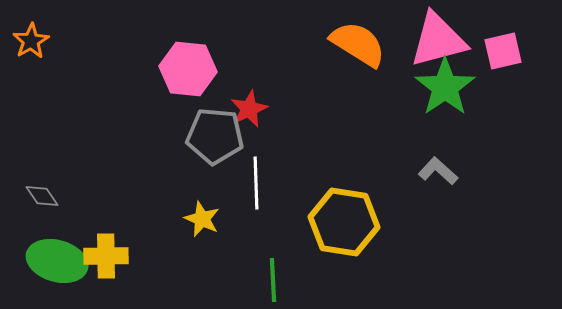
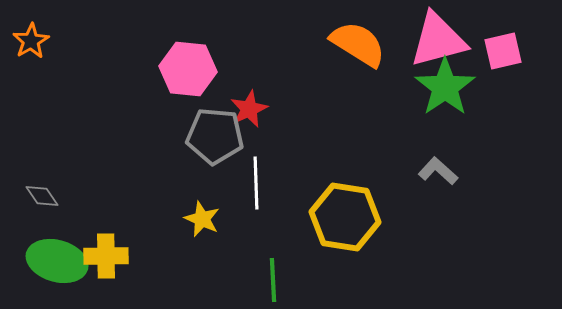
yellow hexagon: moved 1 px right, 5 px up
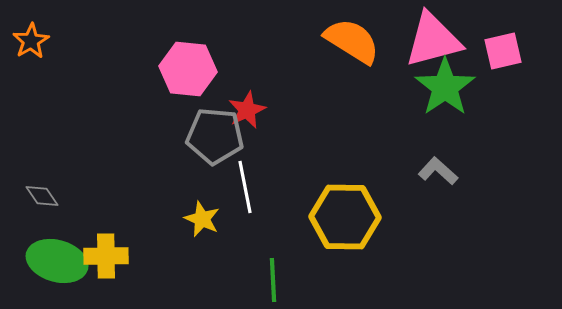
pink triangle: moved 5 px left
orange semicircle: moved 6 px left, 3 px up
red star: moved 2 px left, 1 px down
white line: moved 11 px left, 4 px down; rotated 9 degrees counterclockwise
yellow hexagon: rotated 8 degrees counterclockwise
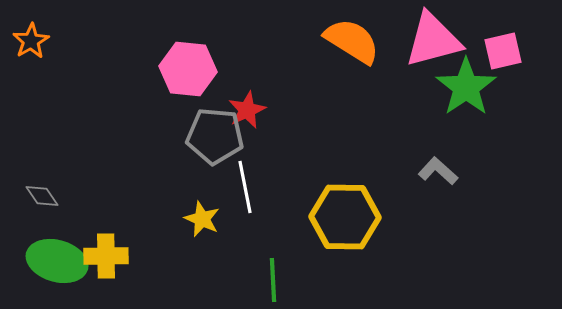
green star: moved 21 px right
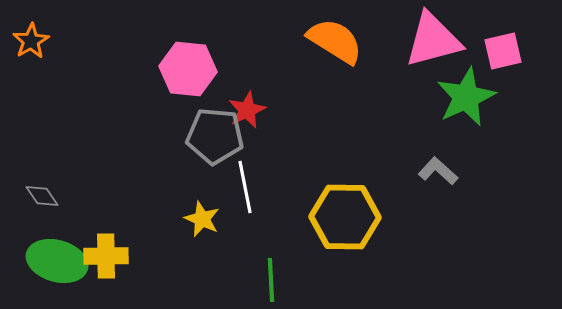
orange semicircle: moved 17 px left
green star: moved 10 px down; rotated 10 degrees clockwise
green line: moved 2 px left
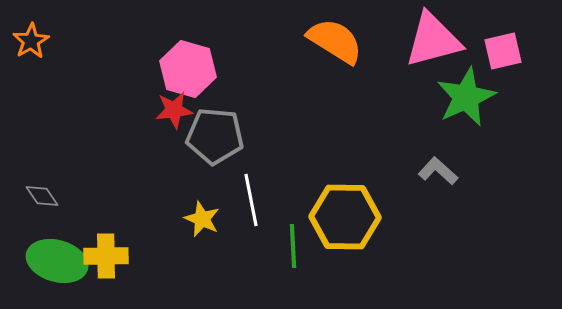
pink hexagon: rotated 10 degrees clockwise
red star: moved 73 px left; rotated 18 degrees clockwise
white line: moved 6 px right, 13 px down
green line: moved 22 px right, 34 px up
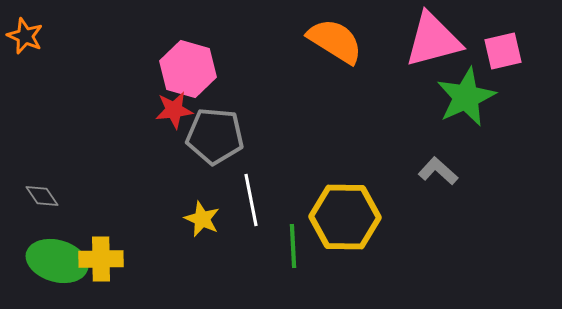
orange star: moved 6 px left, 5 px up; rotated 18 degrees counterclockwise
yellow cross: moved 5 px left, 3 px down
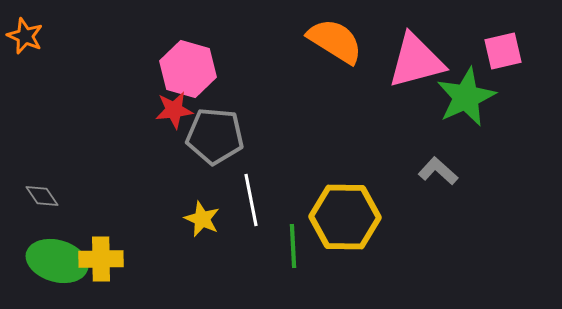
pink triangle: moved 17 px left, 21 px down
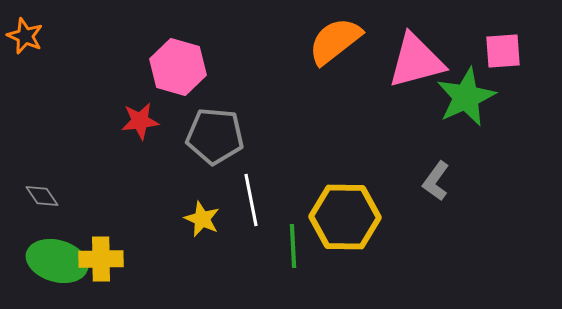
orange semicircle: rotated 70 degrees counterclockwise
pink square: rotated 9 degrees clockwise
pink hexagon: moved 10 px left, 2 px up
red star: moved 34 px left, 11 px down
gray L-shape: moved 2 px left, 10 px down; rotated 96 degrees counterclockwise
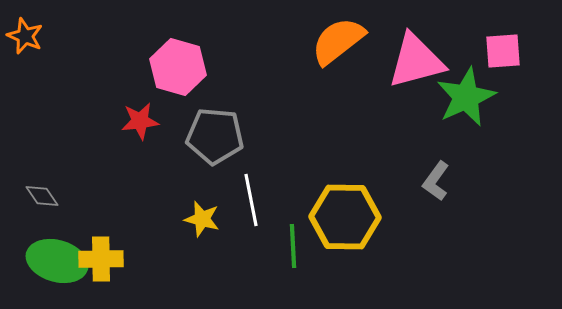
orange semicircle: moved 3 px right
yellow star: rotated 9 degrees counterclockwise
